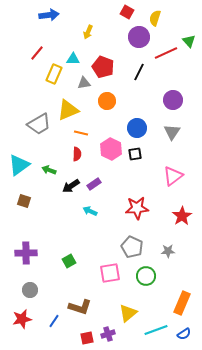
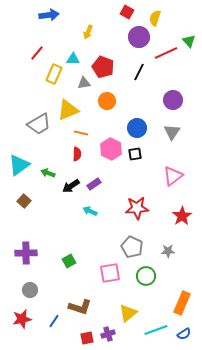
green arrow at (49, 170): moved 1 px left, 3 px down
brown square at (24, 201): rotated 24 degrees clockwise
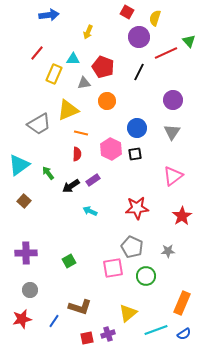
green arrow at (48, 173): rotated 32 degrees clockwise
purple rectangle at (94, 184): moved 1 px left, 4 px up
pink square at (110, 273): moved 3 px right, 5 px up
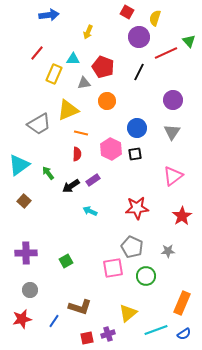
green square at (69, 261): moved 3 px left
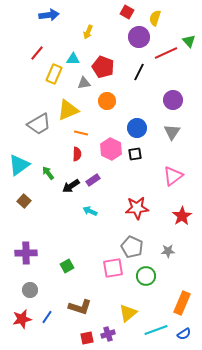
green square at (66, 261): moved 1 px right, 5 px down
blue line at (54, 321): moved 7 px left, 4 px up
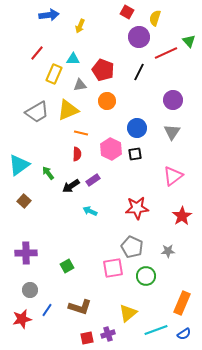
yellow arrow at (88, 32): moved 8 px left, 6 px up
red pentagon at (103, 67): moved 3 px down
gray triangle at (84, 83): moved 4 px left, 2 px down
gray trapezoid at (39, 124): moved 2 px left, 12 px up
blue line at (47, 317): moved 7 px up
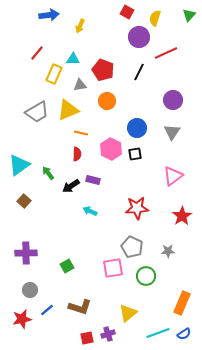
green triangle at (189, 41): moved 26 px up; rotated 24 degrees clockwise
purple rectangle at (93, 180): rotated 48 degrees clockwise
blue line at (47, 310): rotated 16 degrees clockwise
cyan line at (156, 330): moved 2 px right, 3 px down
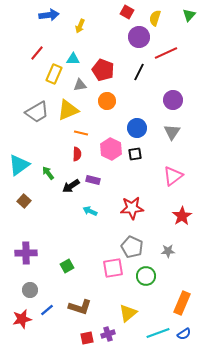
red star at (137, 208): moved 5 px left
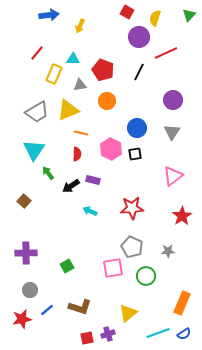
cyan triangle at (19, 165): moved 15 px right, 15 px up; rotated 20 degrees counterclockwise
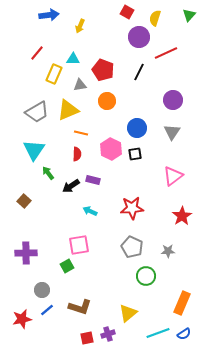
pink square at (113, 268): moved 34 px left, 23 px up
gray circle at (30, 290): moved 12 px right
